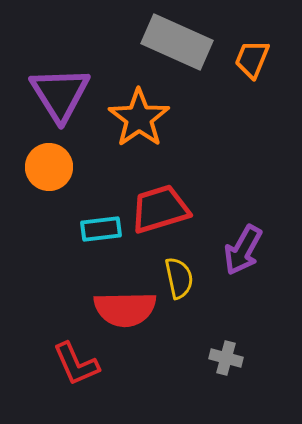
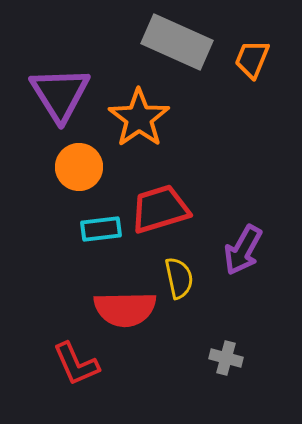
orange circle: moved 30 px right
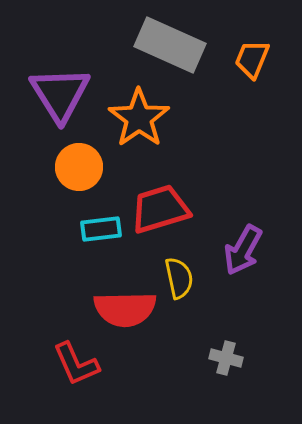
gray rectangle: moved 7 px left, 3 px down
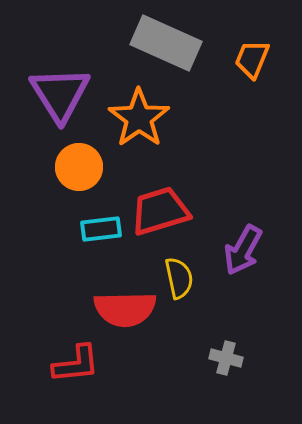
gray rectangle: moved 4 px left, 2 px up
red trapezoid: moved 2 px down
red L-shape: rotated 72 degrees counterclockwise
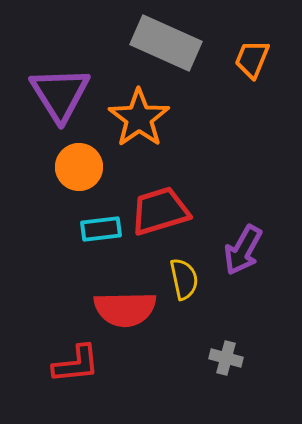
yellow semicircle: moved 5 px right, 1 px down
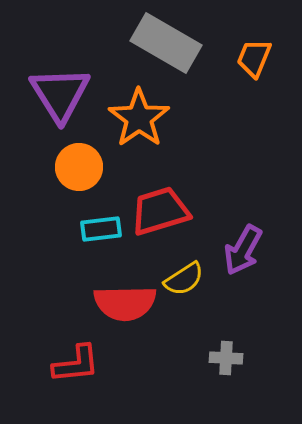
gray rectangle: rotated 6 degrees clockwise
orange trapezoid: moved 2 px right, 1 px up
yellow semicircle: rotated 69 degrees clockwise
red semicircle: moved 6 px up
gray cross: rotated 12 degrees counterclockwise
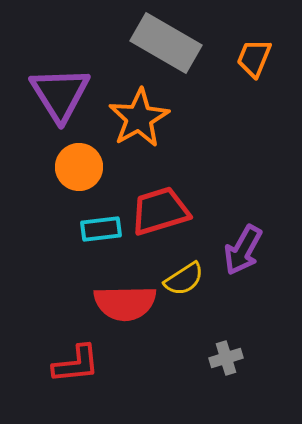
orange star: rotated 6 degrees clockwise
gray cross: rotated 20 degrees counterclockwise
